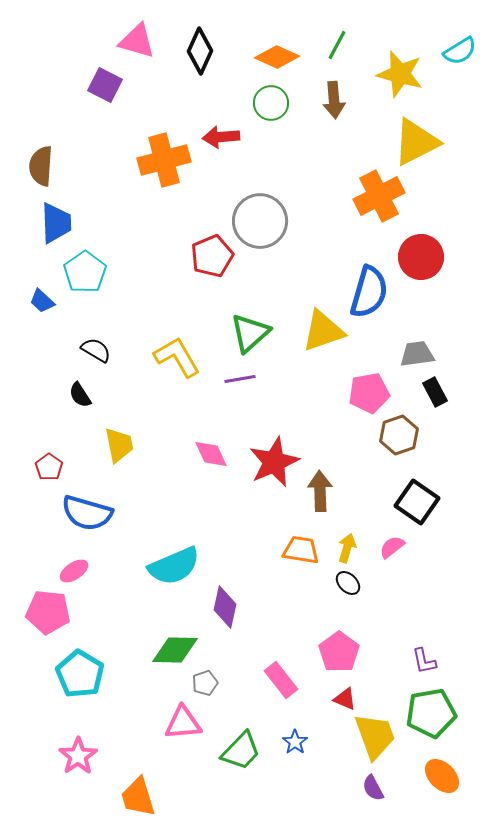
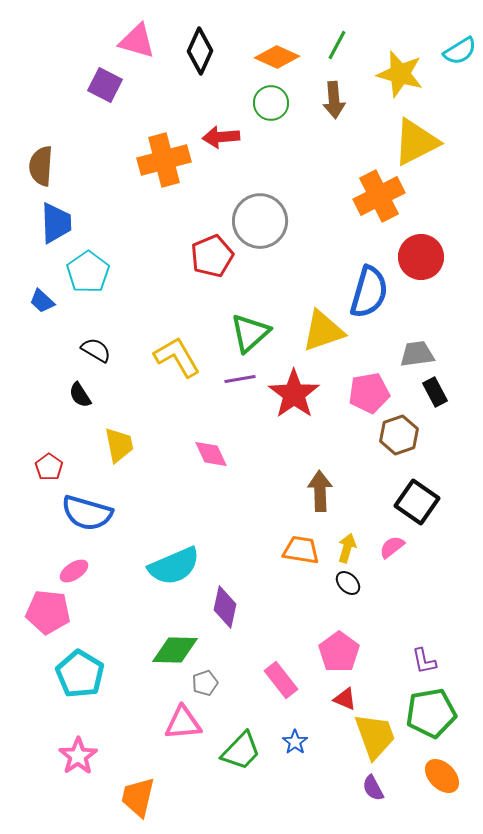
cyan pentagon at (85, 272): moved 3 px right
red star at (274, 462): moved 20 px right, 68 px up; rotated 12 degrees counterclockwise
orange trapezoid at (138, 797): rotated 30 degrees clockwise
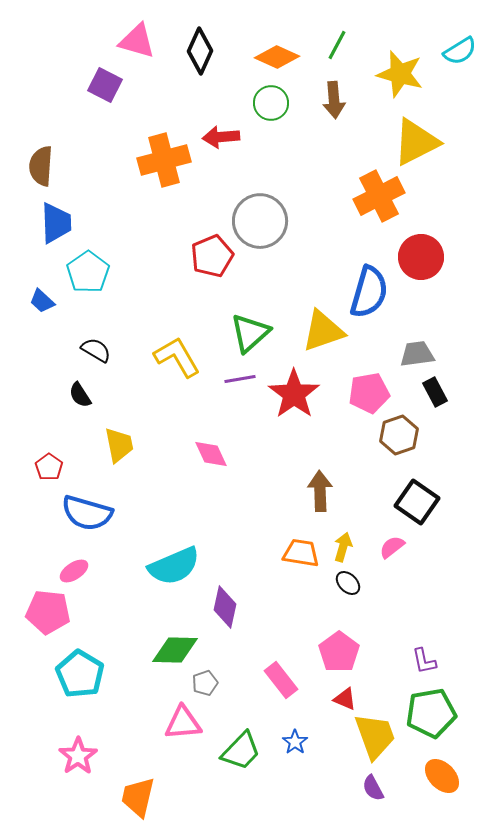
yellow arrow at (347, 548): moved 4 px left, 1 px up
orange trapezoid at (301, 550): moved 3 px down
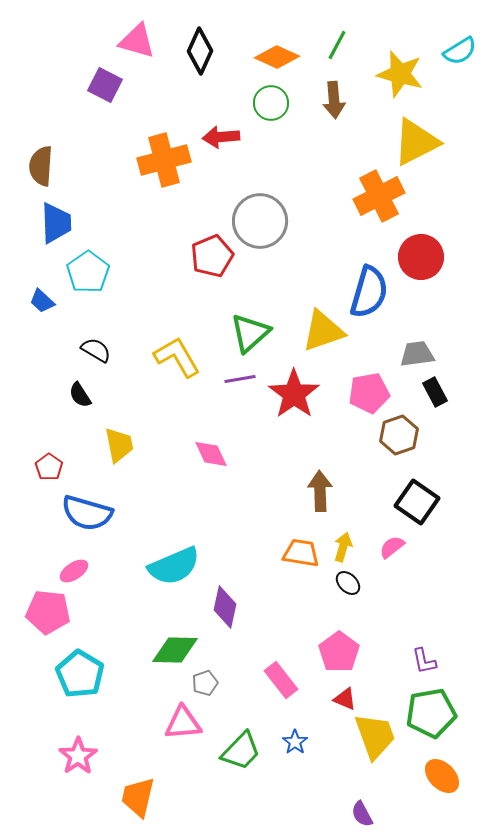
purple semicircle at (373, 788): moved 11 px left, 26 px down
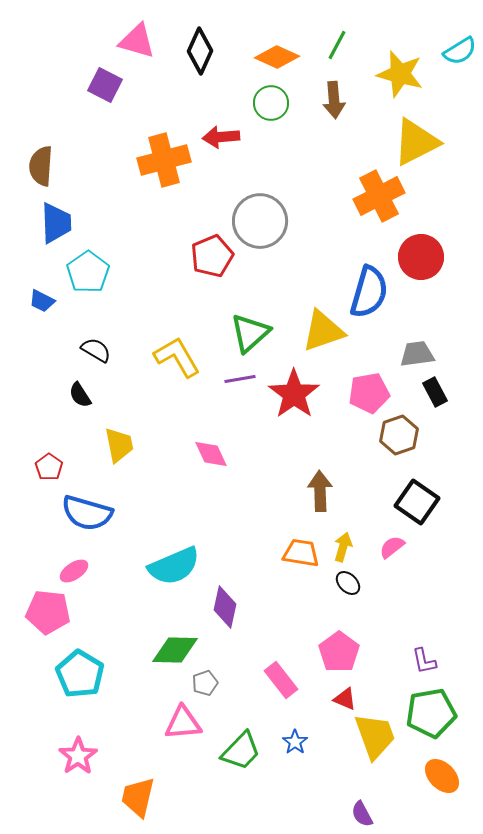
blue trapezoid at (42, 301): rotated 16 degrees counterclockwise
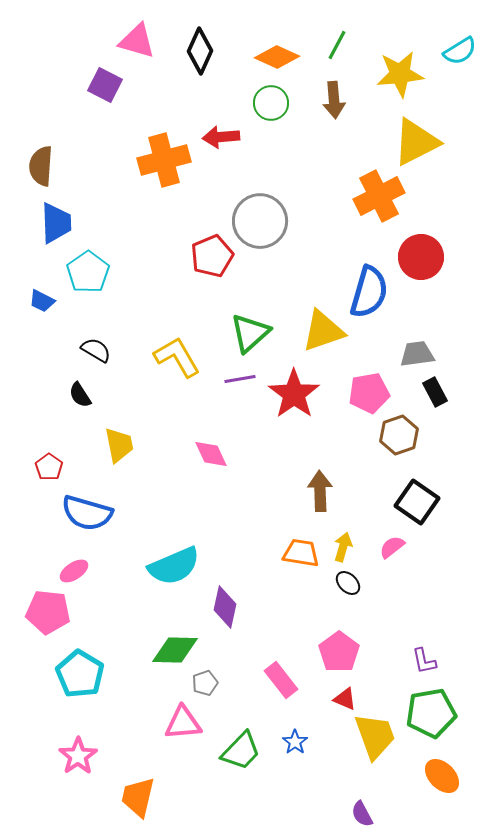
yellow star at (400, 74): rotated 21 degrees counterclockwise
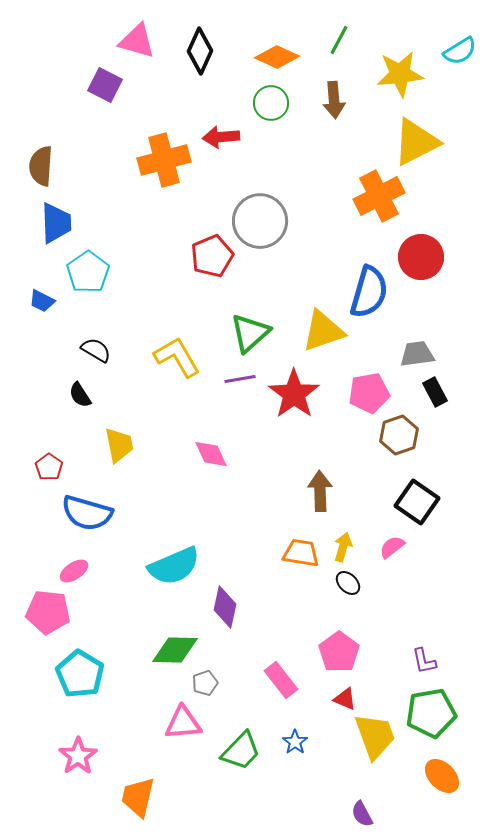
green line at (337, 45): moved 2 px right, 5 px up
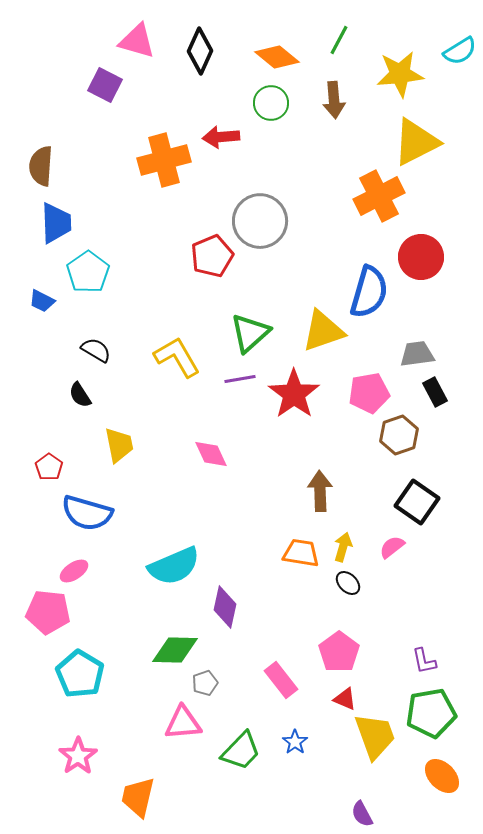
orange diamond at (277, 57): rotated 15 degrees clockwise
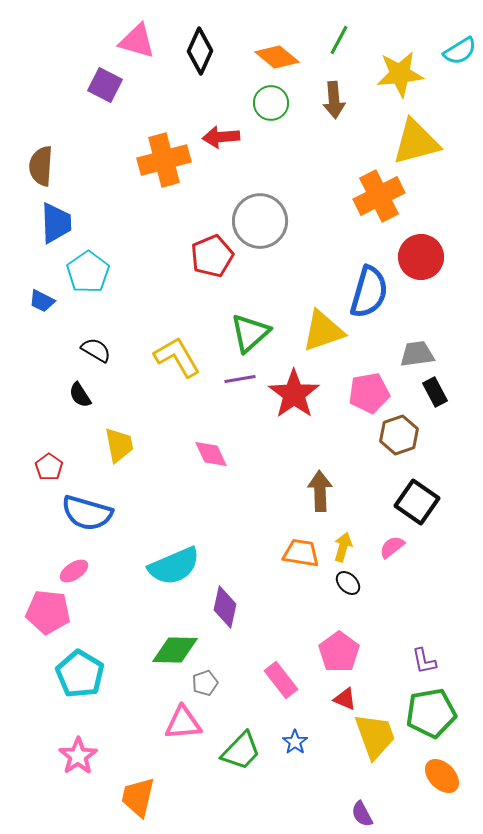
yellow triangle at (416, 142): rotated 12 degrees clockwise
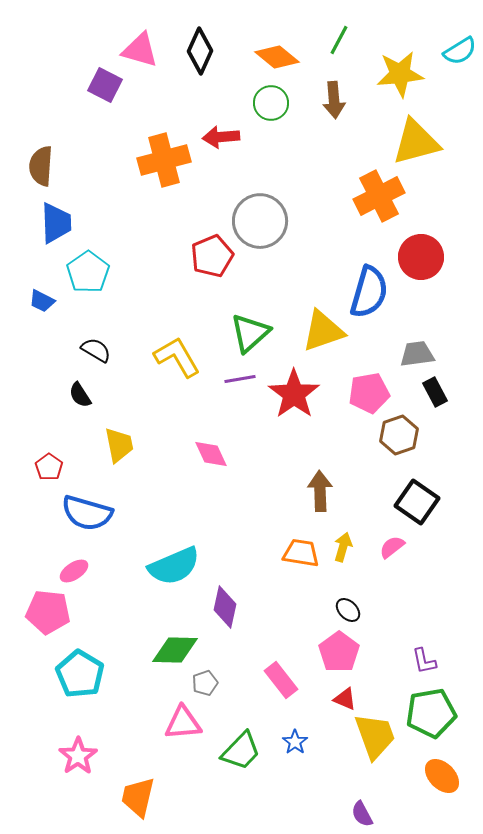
pink triangle at (137, 41): moved 3 px right, 9 px down
black ellipse at (348, 583): moved 27 px down
